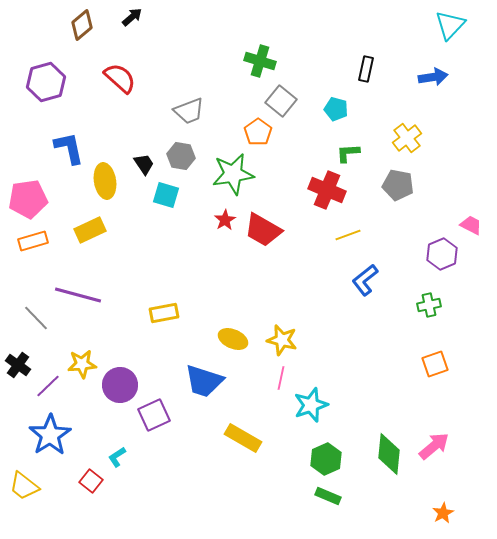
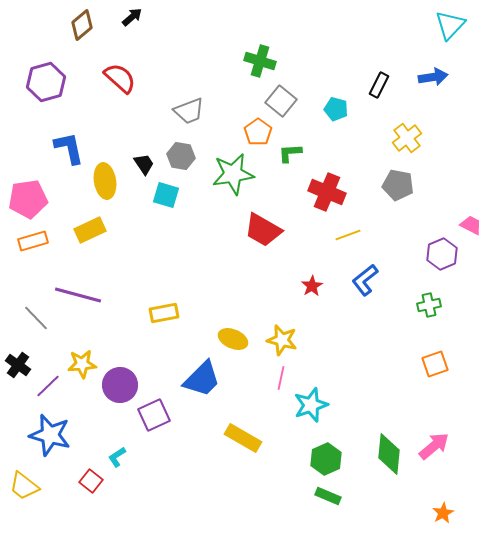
black rectangle at (366, 69): moved 13 px right, 16 px down; rotated 15 degrees clockwise
green L-shape at (348, 153): moved 58 px left
red cross at (327, 190): moved 2 px down
red star at (225, 220): moved 87 px right, 66 px down
blue trapezoid at (204, 381): moved 2 px left, 2 px up; rotated 63 degrees counterclockwise
blue star at (50, 435): rotated 24 degrees counterclockwise
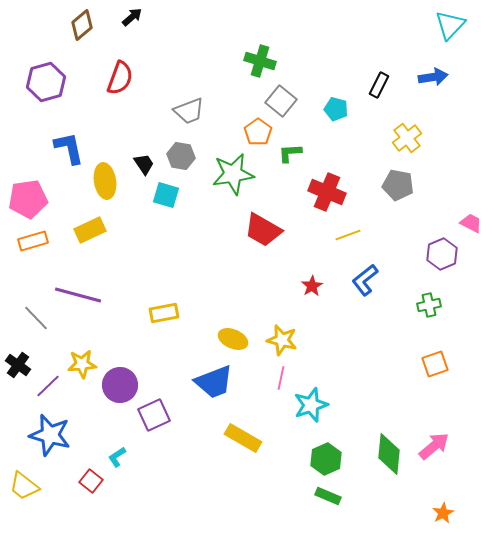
red semicircle at (120, 78): rotated 68 degrees clockwise
pink trapezoid at (471, 225): moved 2 px up
blue trapezoid at (202, 379): moved 12 px right, 3 px down; rotated 24 degrees clockwise
